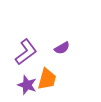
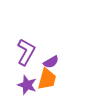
purple semicircle: moved 11 px left, 14 px down
purple L-shape: rotated 24 degrees counterclockwise
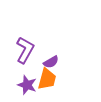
purple L-shape: moved 1 px left, 2 px up
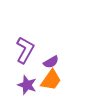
orange trapezoid: moved 4 px right, 1 px down; rotated 20 degrees clockwise
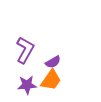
purple semicircle: moved 2 px right
purple star: rotated 24 degrees counterclockwise
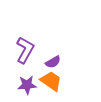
orange trapezoid: moved 1 px down; rotated 90 degrees counterclockwise
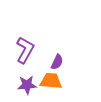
purple semicircle: moved 4 px right; rotated 35 degrees counterclockwise
orange trapezoid: rotated 30 degrees counterclockwise
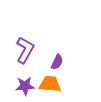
orange trapezoid: moved 1 px left, 3 px down
purple star: moved 2 px left, 1 px down
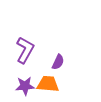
purple semicircle: moved 1 px right
orange trapezoid: moved 2 px left
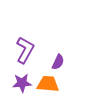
purple star: moved 3 px left, 3 px up
